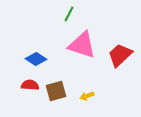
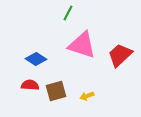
green line: moved 1 px left, 1 px up
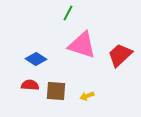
brown square: rotated 20 degrees clockwise
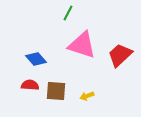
blue diamond: rotated 15 degrees clockwise
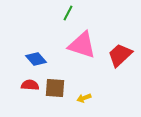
brown square: moved 1 px left, 3 px up
yellow arrow: moved 3 px left, 2 px down
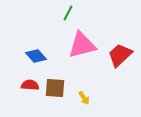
pink triangle: rotated 32 degrees counterclockwise
blue diamond: moved 3 px up
yellow arrow: rotated 104 degrees counterclockwise
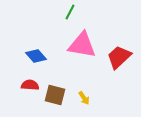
green line: moved 2 px right, 1 px up
pink triangle: rotated 24 degrees clockwise
red trapezoid: moved 1 px left, 2 px down
brown square: moved 7 px down; rotated 10 degrees clockwise
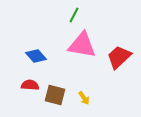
green line: moved 4 px right, 3 px down
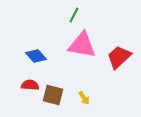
brown square: moved 2 px left
